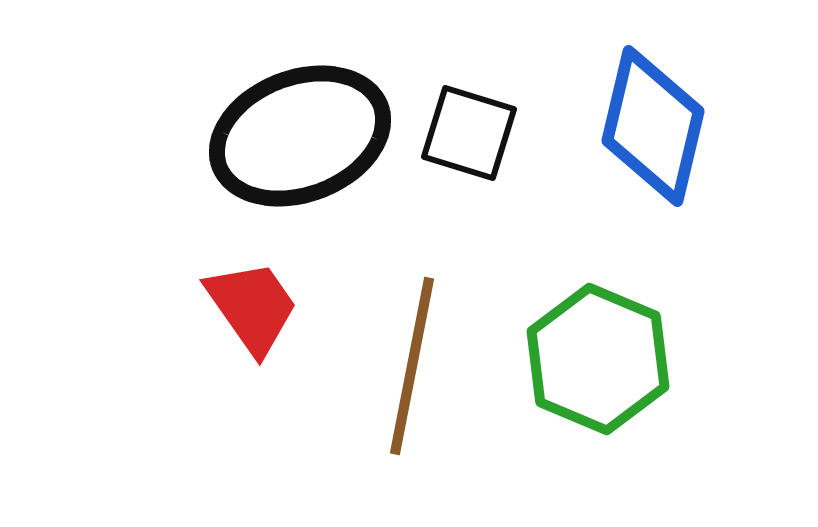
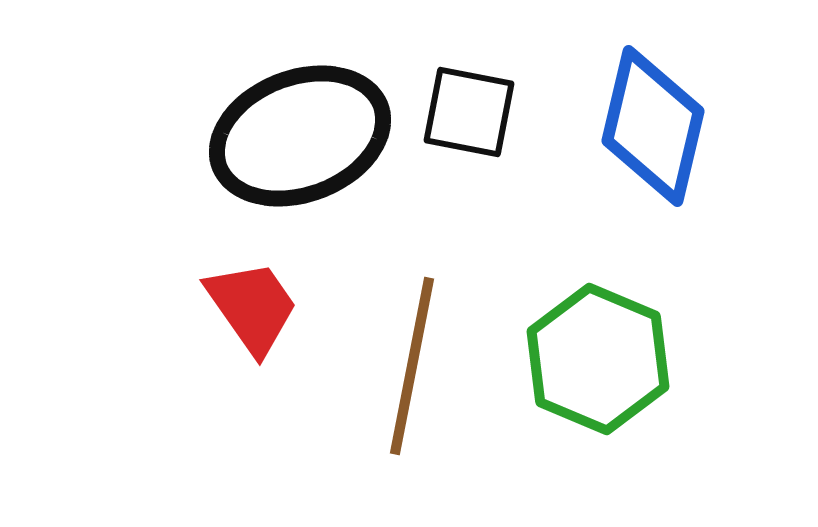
black square: moved 21 px up; rotated 6 degrees counterclockwise
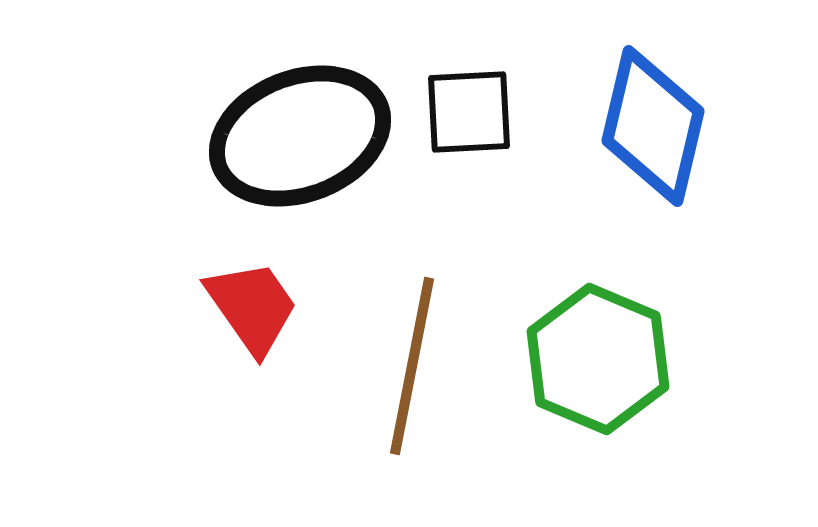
black square: rotated 14 degrees counterclockwise
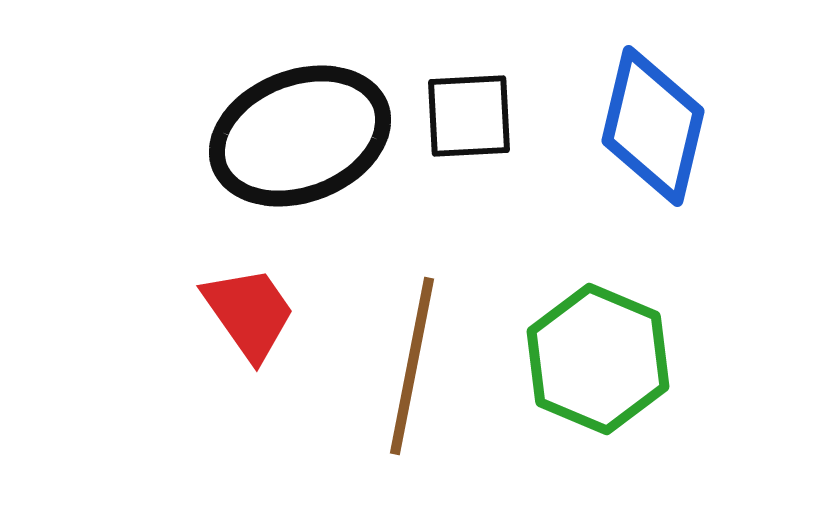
black square: moved 4 px down
red trapezoid: moved 3 px left, 6 px down
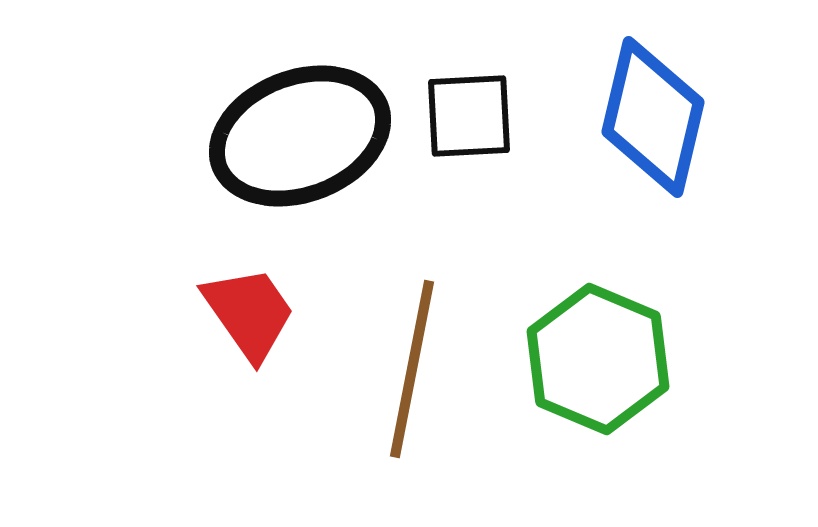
blue diamond: moved 9 px up
brown line: moved 3 px down
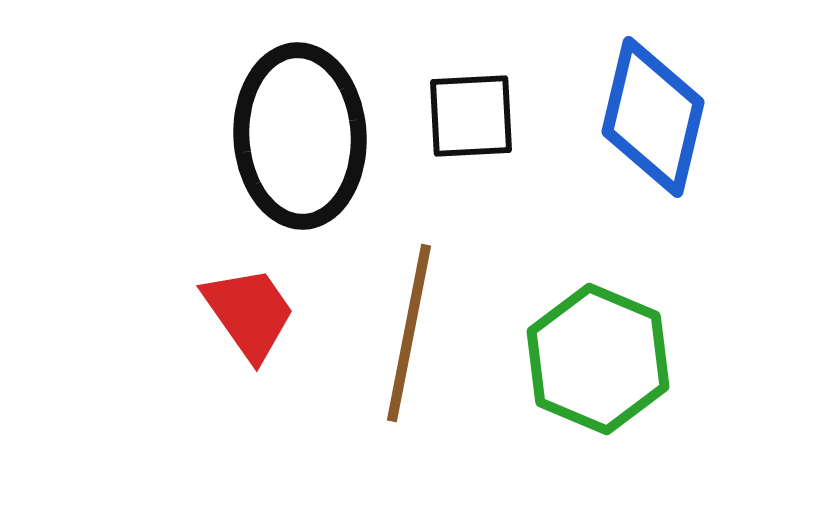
black square: moved 2 px right
black ellipse: rotated 72 degrees counterclockwise
brown line: moved 3 px left, 36 px up
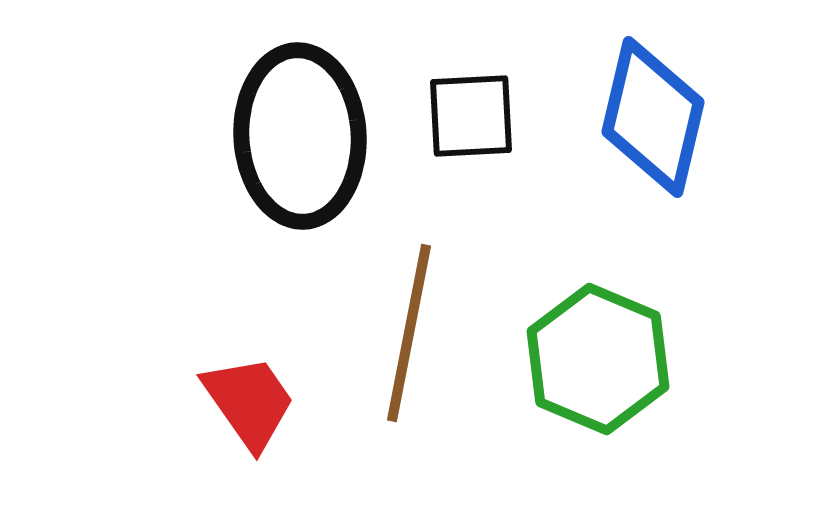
red trapezoid: moved 89 px down
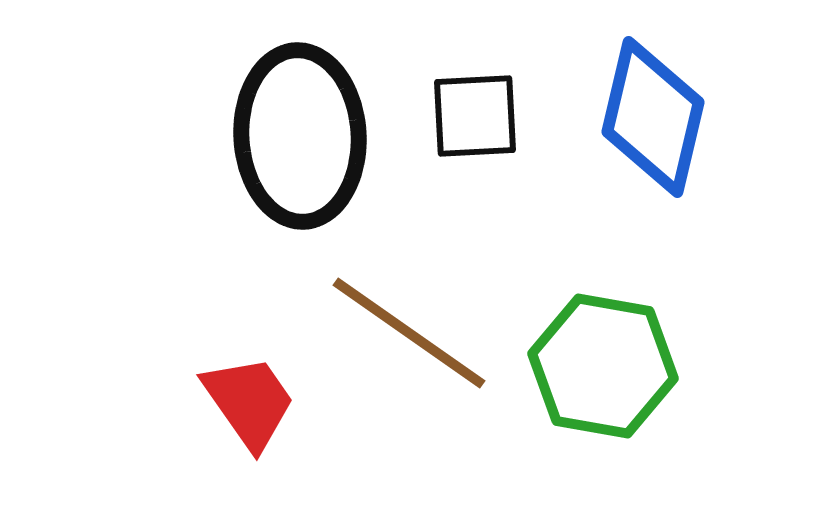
black square: moved 4 px right
brown line: rotated 66 degrees counterclockwise
green hexagon: moved 5 px right, 7 px down; rotated 13 degrees counterclockwise
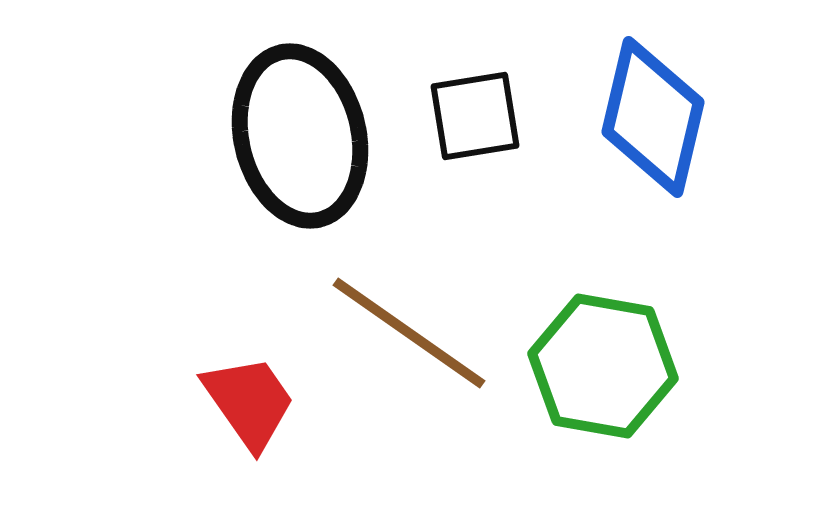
black square: rotated 6 degrees counterclockwise
black ellipse: rotated 10 degrees counterclockwise
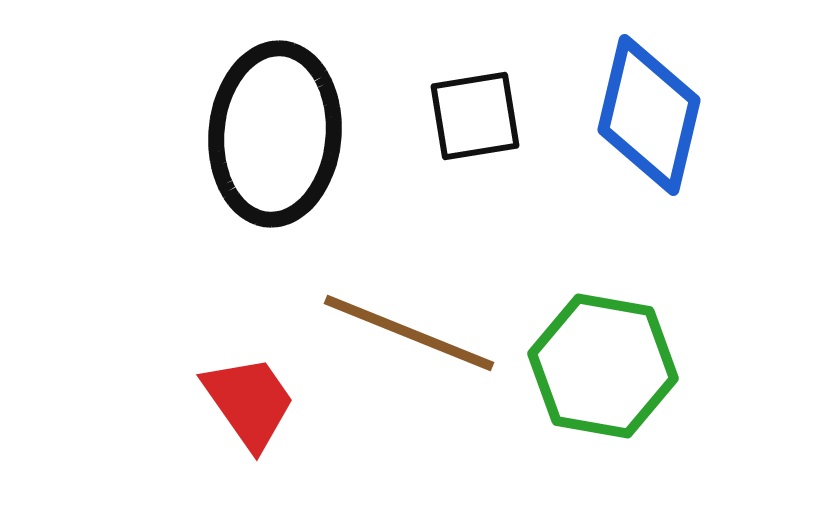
blue diamond: moved 4 px left, 2 px up
black ellipse: moved 25 px left, 2 px up; rotated 18 degrees clockwise
brown line: rotated 13 degrees counterclockwise
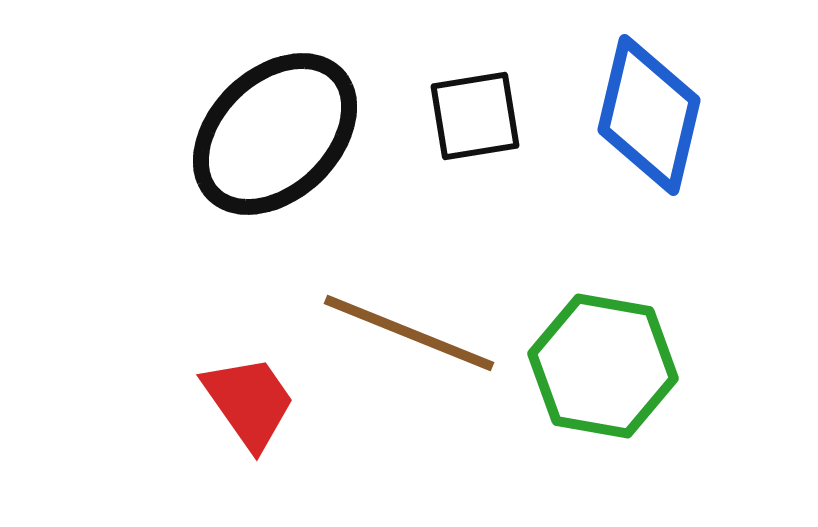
black ellipse: rotated 41 degrees clockwise
